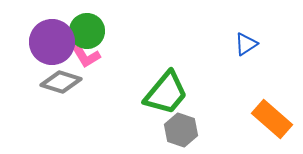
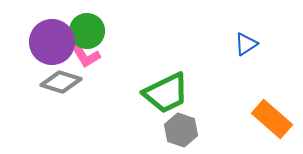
green trapezoid: rotated 24 degrees clockwise
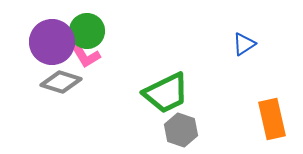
blue triangle: moved 2 px left
orange rectangle: rotated 36 degrees clockwise
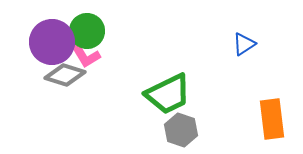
gray diamond: moved 4 px right, 7 px up
green trapezoid: moved 2 px right, 1 px down
orange rectangle: rotated 6 degrees clockwise
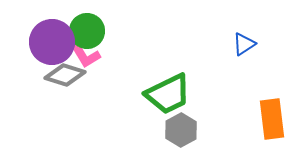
gray hexagon: rotated 12 degrees clockwise
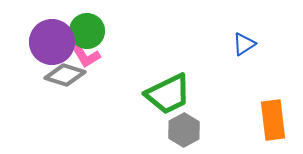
orange rectangle: moved 1 px right, 1 px down
gray hexagon: moved 3 px right
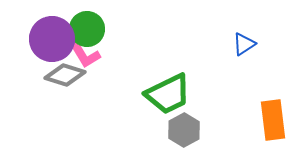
green circle: moved 2 px up
purple circle: moved 3 px up
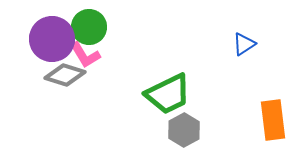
green circle: moved 2 px right, 2 px up
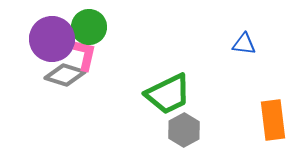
blue triangle: rotated 40 degrees clockwise
pink L-shape: rotated 136 degrees counterclockwise
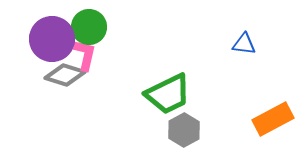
orange rectangle: moved 1 px up; rotated 69 degrees clockwise
